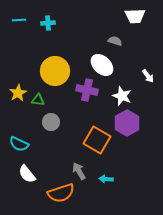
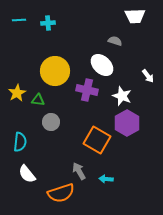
yellow star: moved 1 px left
cyan semicircle: moved 1 px right, 2 px up; rotated 108 degrees counterclockwise
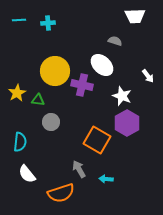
purple cross: moved 5 px left, 5 px up
gray arrow: moved 2 px up
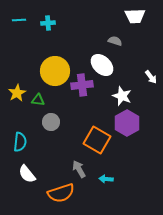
white arrow: moved 3 px right, 1 px down
purple cross: rotated 20 degrees counterclockwise
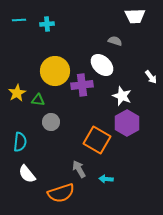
cyan cross: moved 1 px left, 1 px down
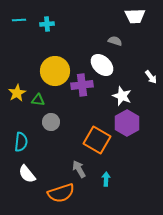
cyan semicircle: moved 1 px right
cyan arrow: rotated 88 degrees clockwise
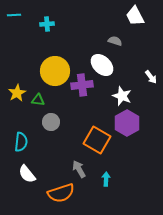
white trapezoid: rotated 65 degrees clockwise
cyan line: moved 5 px left, 5 px up
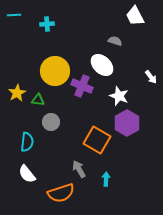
purple cross: moved 1 px down; rotated 30 degrees clockwise
white star: moved 3 px left
cyan semicircle: moved 6 px right
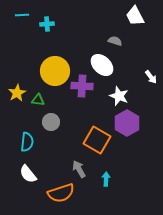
cyan line: moved 8 px right
purple cross: rotated 20 degrees counterclockwise
white semicircle: moved 1 px right
